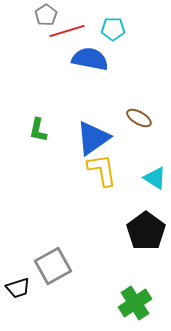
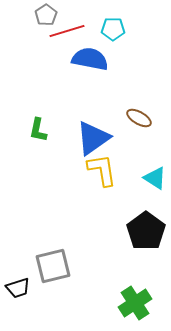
gray square: rotated 15 degrees clockwise
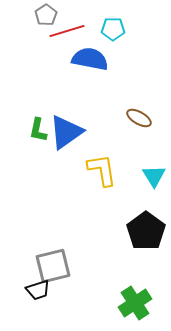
blue triangle: moved 27 px left, 6 px up
cyan triangle: moved 1 px left, 2 px up; rotated 25 degrees clockwise
black trapezoid: moved 20 px right, 2 px down
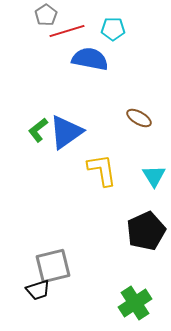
green L-shape: rotated 40 degrees clockwise
black pentagon: rotated 12 degrees clockwise
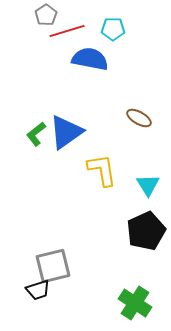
green L-shape: moved 2 px left, 4 px down
cyan triangle: moved 6 px left, 9 px down
green cross: rotated 24 degrees counterclockwise
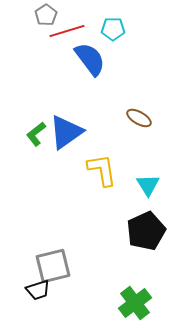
blue semicircle: rotated 42 degrees clockwise
green cross: rotated 20 degrees clockwise
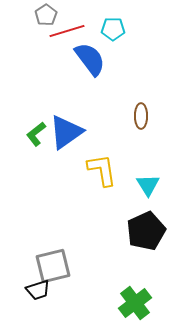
brown ellipse: moved 2 px right, 2 px up; rotated 60 degrees clockwise
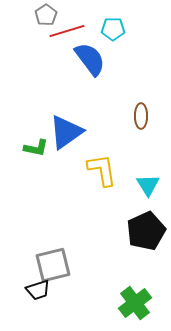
green L-shape: moved 14 px down; rotated 130 degrees counterclockwise
gray square: moved 1 px up
